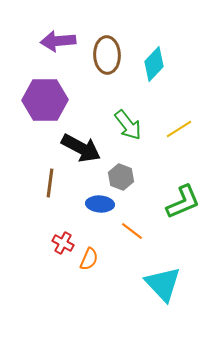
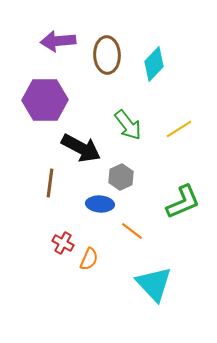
gray hexagon: rotated 15 degrees clockwise
cyan triangle: moved 9 px left
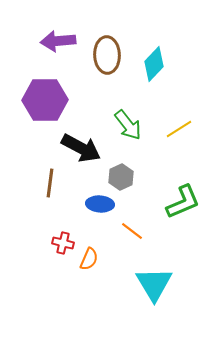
red cross: rotated 15 degrees counterclockwise
cyan triangle: rotated 12 degrees clockwise
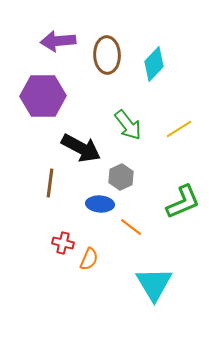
purple hexagon: moved 2 px left, 4 px up
orange line: moved 1 px left, 4 px up
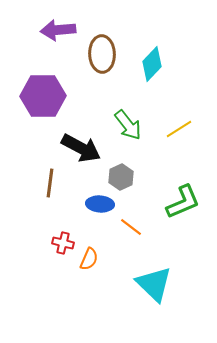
purple arrow: moved 11 px up
brown ellipse: moved 5 px left, 1 px up
cyan diamond: moved 2 px left
cyan triangle: rotated 15 degrees counterclockwise
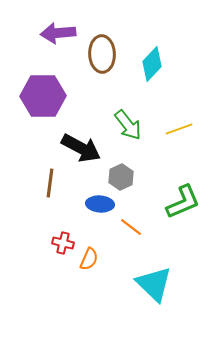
purple arrow: moved 3 px down
yellow line: rotated 12 degrees clockwise
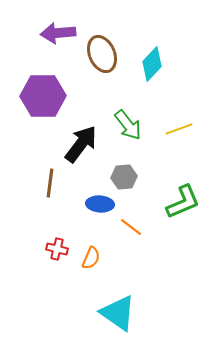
brown ellipse: rotated 21 degrees counterclockwise
black arrow: moved 4 px up; rotated 81 degrees counterclockwise
gray hexagon: moved 3 px right; rotated 20 degrees clockwise
red cross: moved 6 px left, 6 px down
orange semicircle: moved 2 px right, 1 px up
cyan triangle: moved 36 px left, 29 px down; rotated 9 degrees counterclockwise
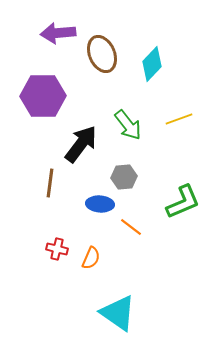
yellow line: moved 10 px up
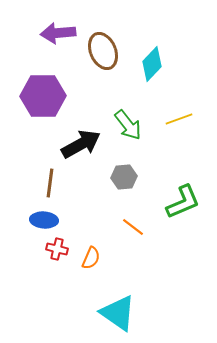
brown ellipse: moved 1 px right, 3 px up
black arrow: rotated 24 degrees clockwise
blue ellipse: moved 56 px left, 16 px down
orange line: moved 2 px right
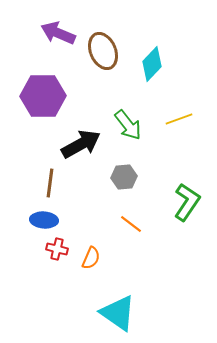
purple arrow: rotated 28 degrees clockwise
green L-shape: moved 4 px right; rotated 33 degrees counterclockwise
orange line: moved 2 px left, 3 px up
